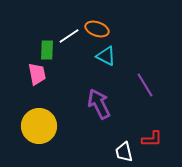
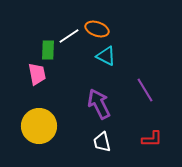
green rectangle: moved 1 px right
purple line: moved 5 px down
white trapezoid: moved 22 px left, 10 px up
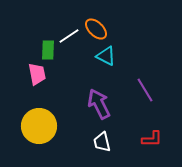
orange ellipse: moved 1 px left; rotated 25 degrees clockwise
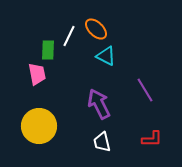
white line: rotated 30 degrees counterclockwise
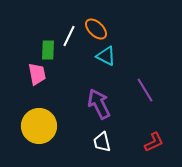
red L-shape: moved 2 px right, 3 px down; rotated 25 degrees counterclockwise
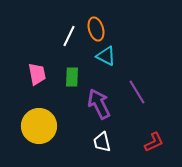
orange ellipse: rotated 30 degrees clockwise
green rectangle: moved 24 px right, 27 px down
purple line: moved 8 px left, 2 px down
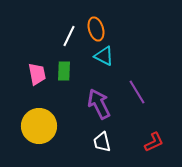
cyan triangle: moved 2 px left
green rectangle: moved 8 px left, 6 px up
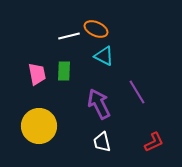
orange ellipse: rotated 50 degrees counterclockwise
white line: rotated 50 degrees clockwise
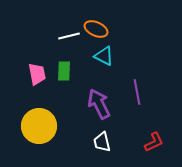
purple line: rotated 20 degrees clockwise
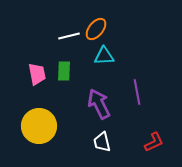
orange ellipse: rotated 75 degrees counterclockwise
cyan triangle: rotated 30 degrees counterclockwise
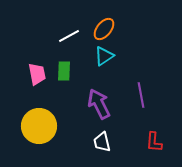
orange ellipse: moved 8 px right
white line: rotated 15 degrees counterclockwise
cyan triangle: rotated 30 degrees counterclockwise
purple line: moved 4 px right, 3 px down
red L-shape: rotated 120 degrees clockwise
